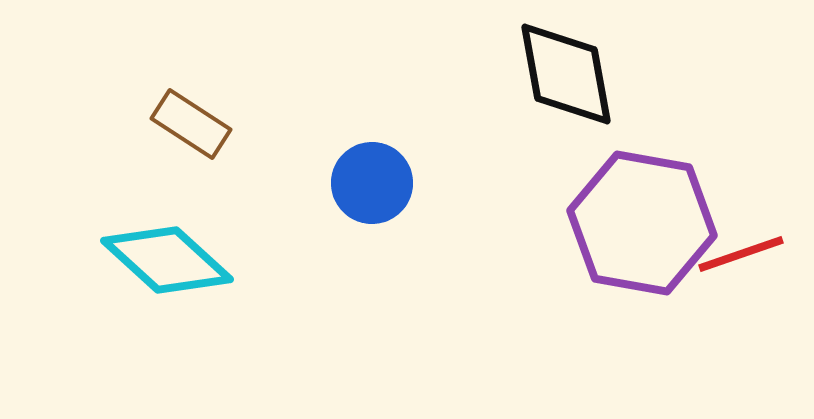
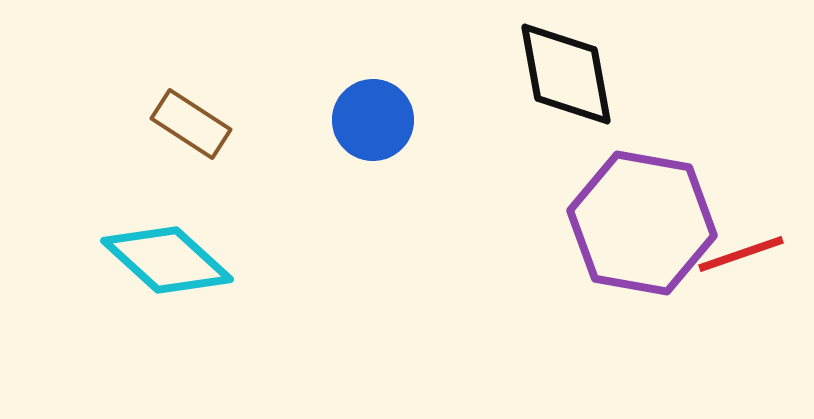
blue circle: moved 1 px right, 63 px up
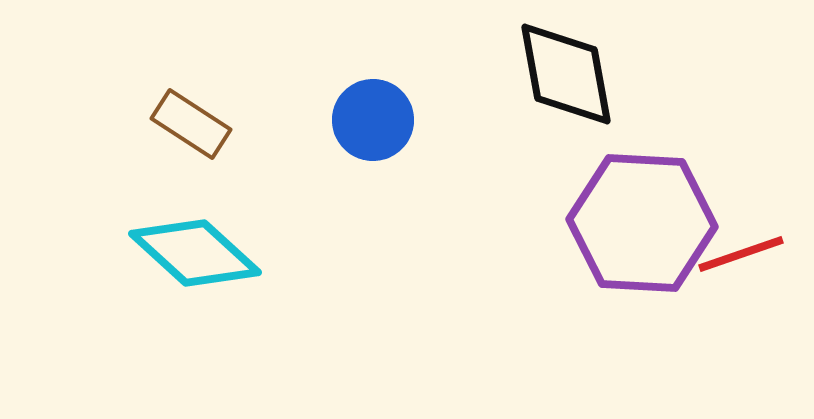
purple hexagon: rotated 7 degrees counterclockwise
cyan diamond: moved 28 px right, 7 px up
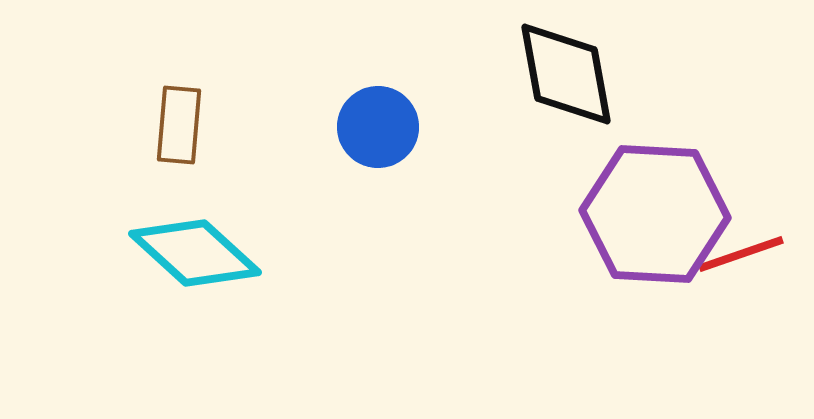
blue circle: moved 5 px right, 7 px down
brown rectangle: moved 12 px left, 1 px down; rotated 62 degrees clockwise
purple hexagon: moved 13 px right, 9 px up
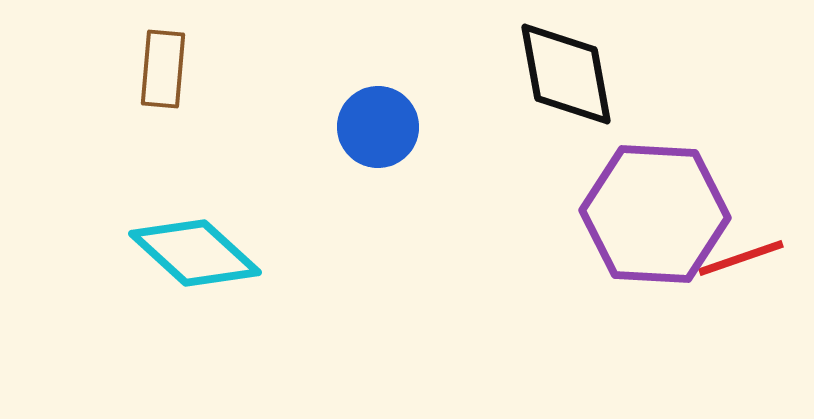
brown rectangle: moved 16 px left, 56 px up
red line: moved 4 px down
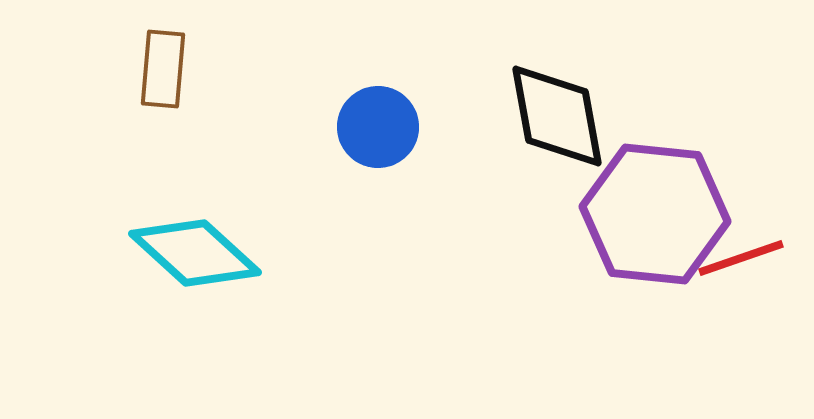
black diamond: moved 9 px left, 42 px down
purple hexagon: rotated 3 degrees clockwise
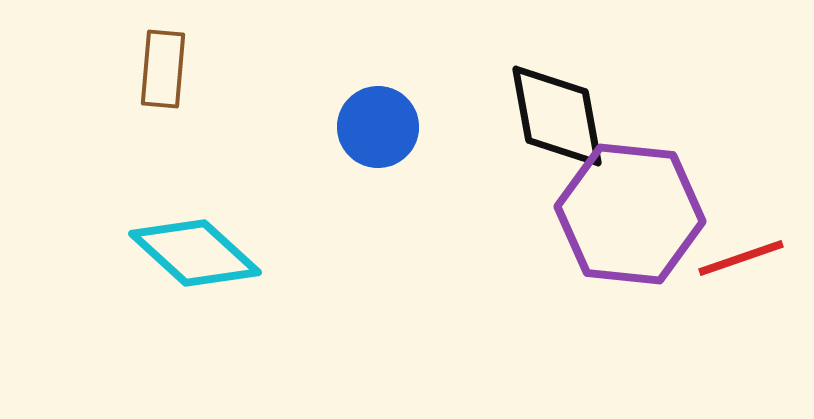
purple hexagon: moved 25 px left
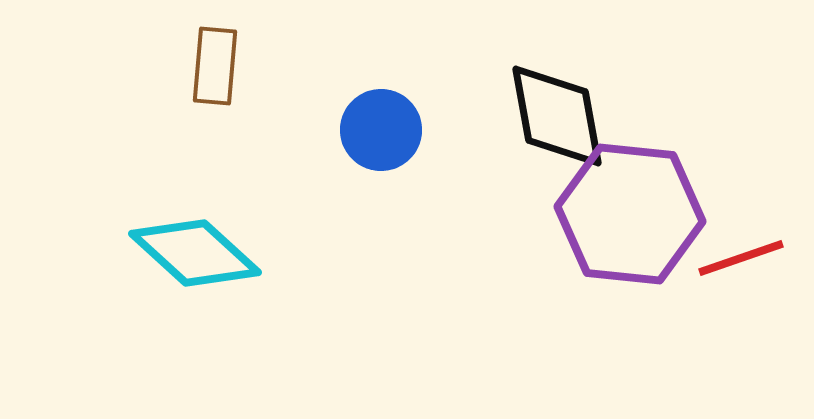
brown rectangle: moved 52 px right, 3 px up
blue circle: moved 3 px right, 3 px down
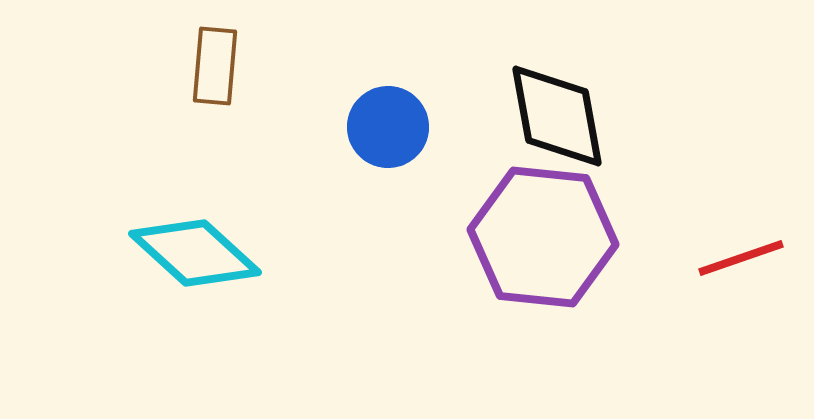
blue circle: moved 7 px right, 3 px up
purple hexagon: moved 87 px left, 23 px down
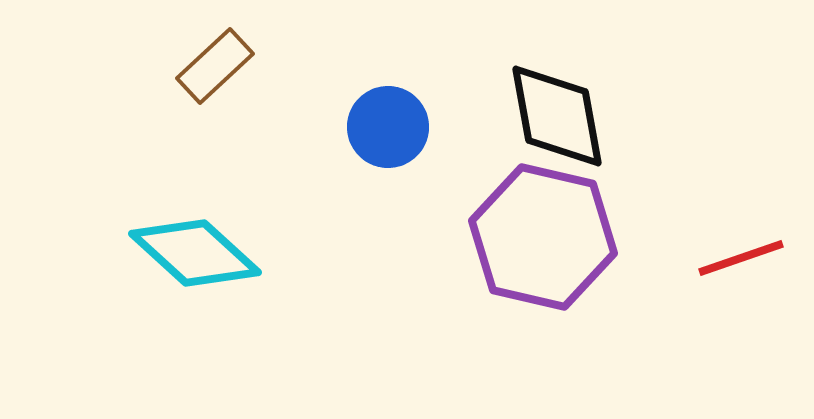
brown rectangle: rotated 42 degrees clockwise
purple hexagon: rotated 7 degrees clockwise
